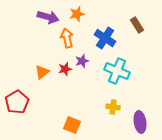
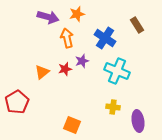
purple ellipse: moved 2 px left, 1 px up
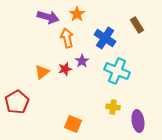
orange star: rotated 21 degrees counterclockwise
purple star: rotated 16 degrees counterclockwise
orange square: moved 1 px right, 1 px up
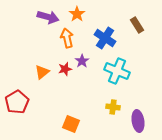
orange square: moved 2 px left
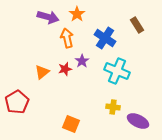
purple ellipse: rotated 55 degrees counterclockwise
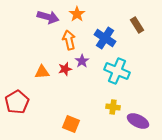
orange arrow: moved 2 px right, 2 px down
orange triangle: rotated 35 degrees clockwise
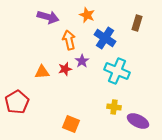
orange star: moved 10 px right, 1 px down; rotated 14 degrees counterclockwise
brown rectangle: moved 2 px up; rotated 49 degrees clockwise
yellow cross: moved 1 px right
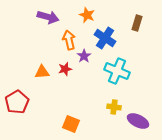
purple star: moved 2 px right, 5 px up
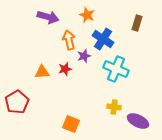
blue cross: moved 2 px left, 1 px down
purple star: rotated 16 degrees clockwise
cyan cross: moved 1 px left, 2 px up
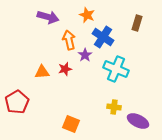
blue cross: moved 2 px up
purple star: moved 1 px right, 1 px up; rotated 16 degrees counterclockwise
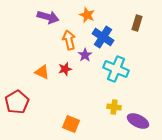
orange triangle: rotated 28 degrees clockwise
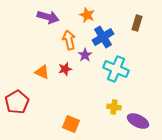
blue cross: rotated 25 degrees clockwise
